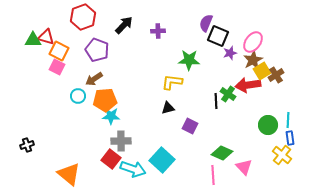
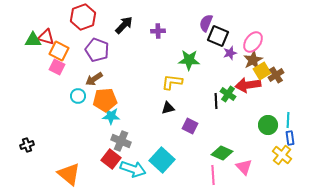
gray cross: rotated 24 degrees clockwise
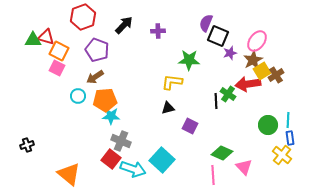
pink ellipse: moved 4 px right, 1 px up
pink square: moved 1 px down
brown arrow: moved 1 px right, 2 px up
red arrow: moved 1 px up
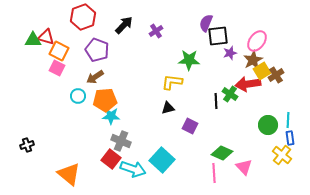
purple cross: moved 2 px left; rotated 32 degrees counterclockwise
black square: rotated 30 degrees counterclockwise
green cross: moved 2 px right
pink line: moved 1 px right, 2 px up
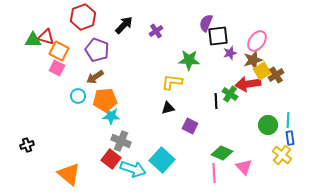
brown star: rotated 12 degrees clockwise
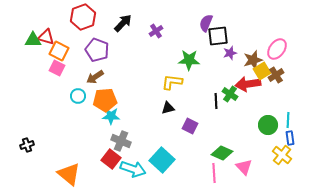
black arrow: moved 1 px left, 2 px up
pink ellipse: moved 20 px right, 8 px down
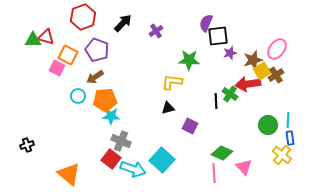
orange square: moved 9 px right, 4 px down
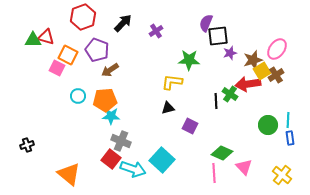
brown arrow: moved 15 px right, 7 px up
yellow cross: moved 20 px down
